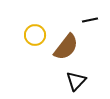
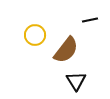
brown semicircle: moved 3 px down
black triangle: rotated 15 degrees counterclockwise
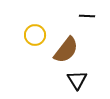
black line: moved 3 px left, 4 px up; rotated 14 degrees clockwise
black triangle: moved 1 px right, 1 px up
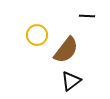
yellow circle: moved 2 px right
black triangle: moved 6 px left, 1 px down; rotated 25 degrees clockwise
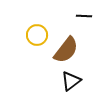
black line: moved 3 px left
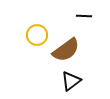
brown semicircle: rotated 16 degrees clockwise
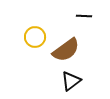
yellow circle: moved 2 px left, 2 px down
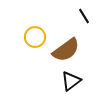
black line: rotated 56 degrees clockwise
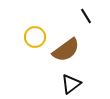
black line: moved 2 px right
black triangle: moved 3 px down
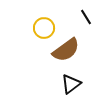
black line: moved 1 px down
yellow circle: moved 9 px right, 9 px up
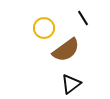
black line: moved 3 px left, 1 px down
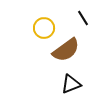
black triangle: rotated 15 degrees clockwise
